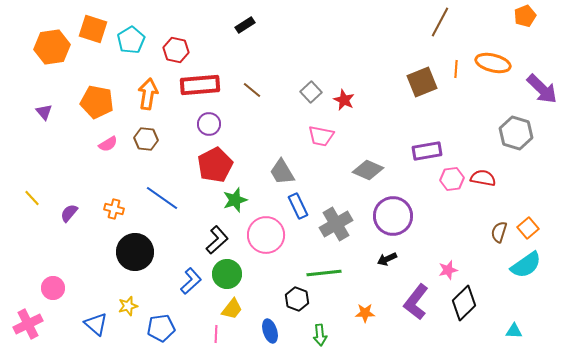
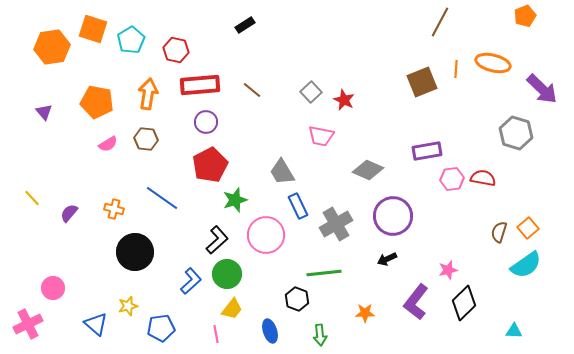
purple circle at (209, 124): moved 3 px left, 2 px up
red pentagon at (215, 165): moved 5 px left
pink line at (216, 334): rotated 12 degrees counterclockwise
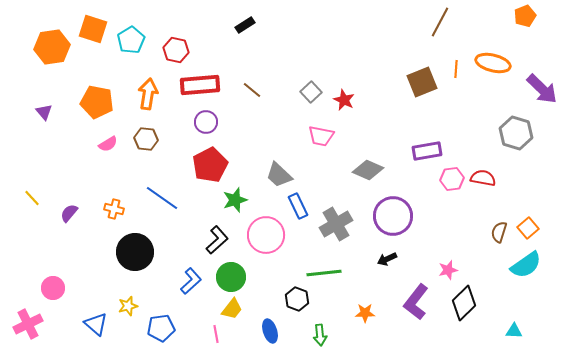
gray trapezoid at (282, 172): moved 3 px left, 3 px down; rotated 16 degrees counterclockwise
green circle at (227, 274): moved 4 px right, 3 px down
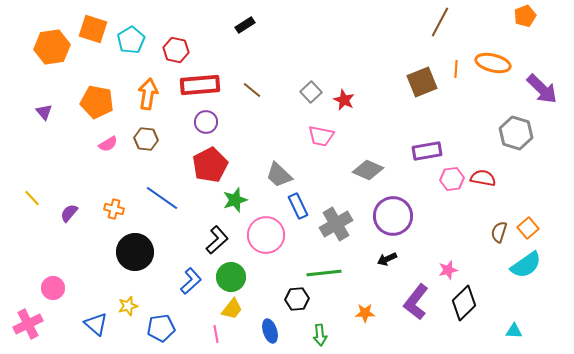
black hexagon at (297, 299): rotated 25 degrees counterclockwise
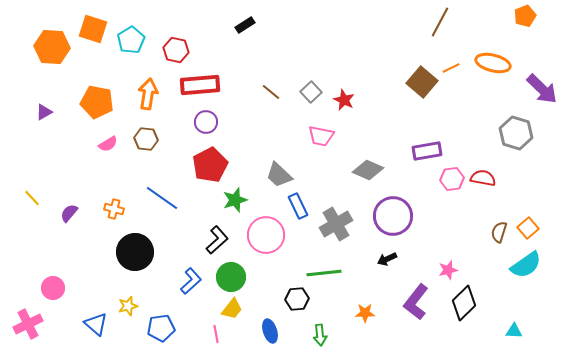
orange hexagon at (52, 47): rotated 12 degrees clockwise
orange line at (456, 69): moved 5 px left, 1 px up; rotated 60 degrees clockwise
brown square at (422, 82): rotated 28 degrees counterclockwise
brown line at (252, 90): moved 19 px right, 2 px down
purple triangle at (44, 112): rotated 42 degrees clockwise
